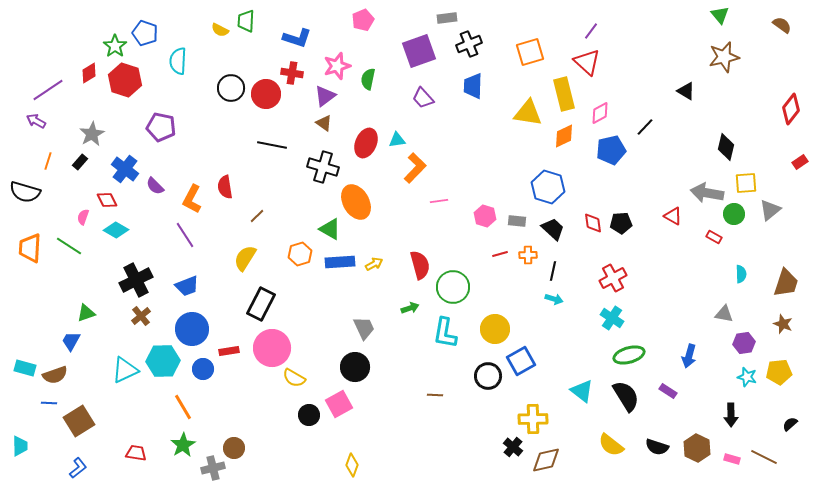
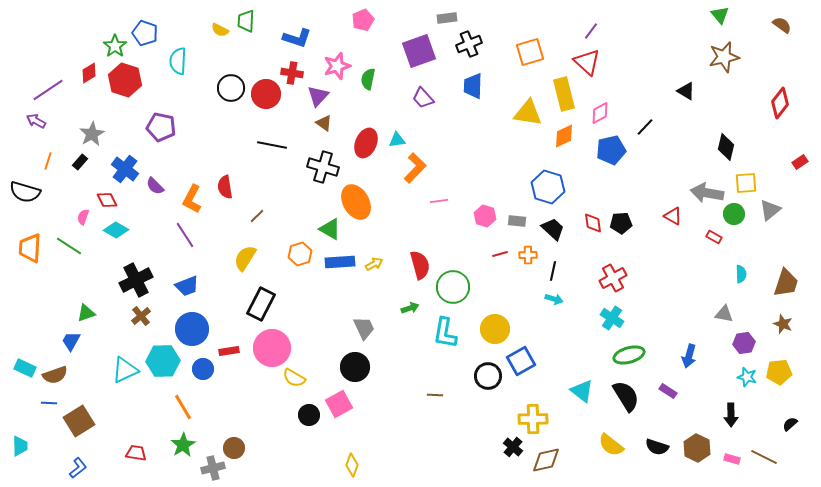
purple triangle at (325, 96): moved 7 px left; rotated 10 degrees counterclockwise
red diamond at (791, 109): moved 11 px left, 6 px up
cyan rectangle at (25, 368): rotated 10 degrees clockwise
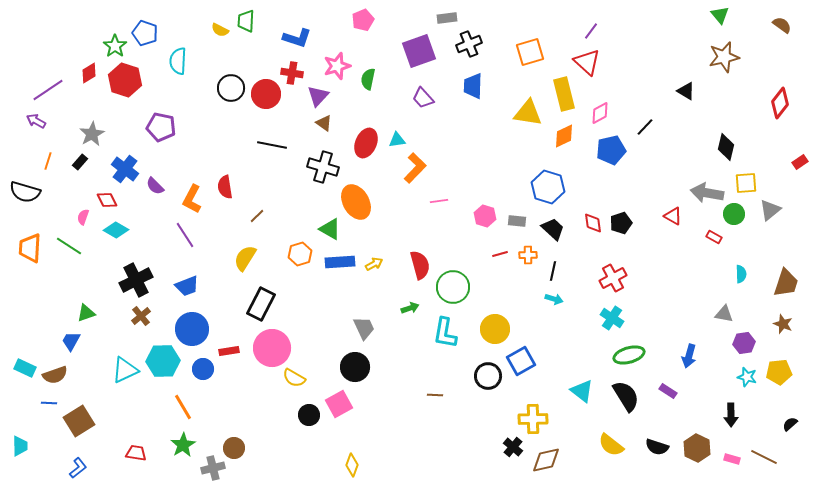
black pentagon at (621, 223): rotated 15 degrees counterclockwise
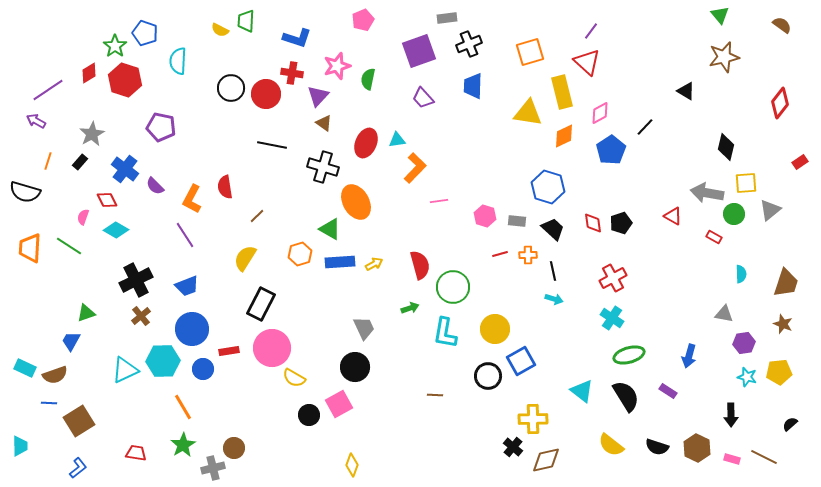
yellow rectangle at (564, 94): moved 2 px left, 2 px up
blue pentagon at (611, 150): rotated 20 degrees counterclockwise
black line at (553, 271): rotated 24 degrees counterclockwise
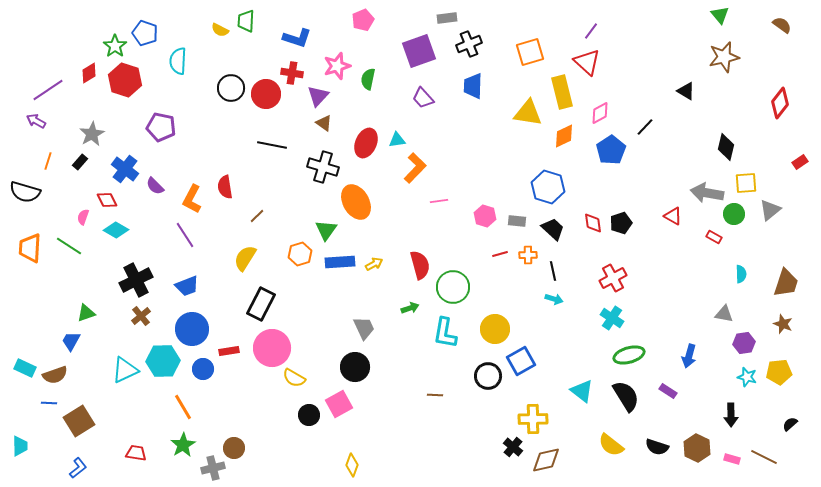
green triangle at (330, 229): moved 4 px left, 1 px down; rotated 35 degrees clockwise
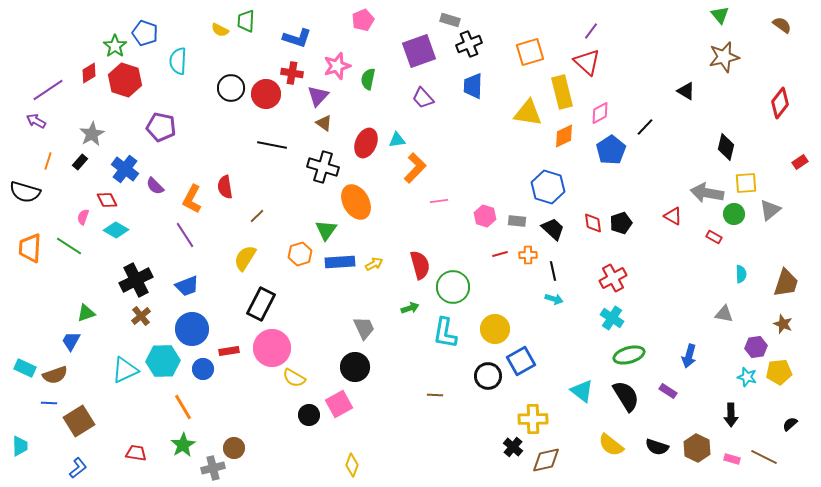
gray rectangle at (447, 18): moved 3 px right, 2 px down; rotated 24 degrees clockwise
purple hexagon at (744, 343): moved 12 px right, 4 px down
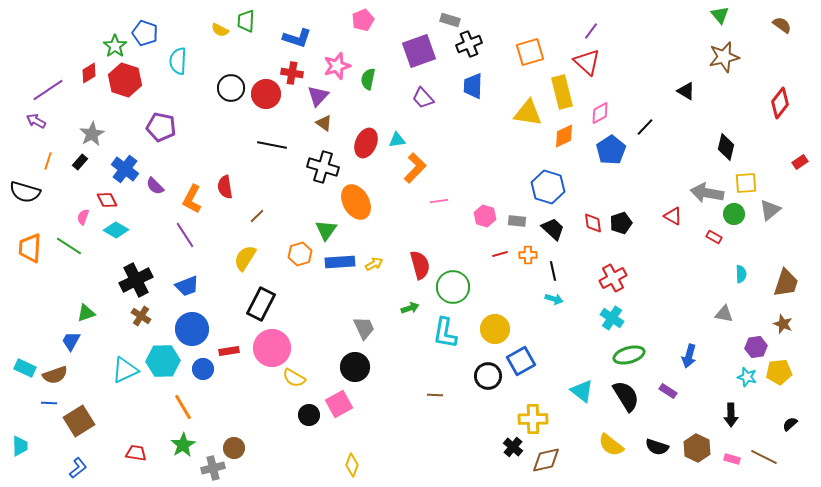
brown cross at (141, 316): rotated 18 degrees counterclockwise
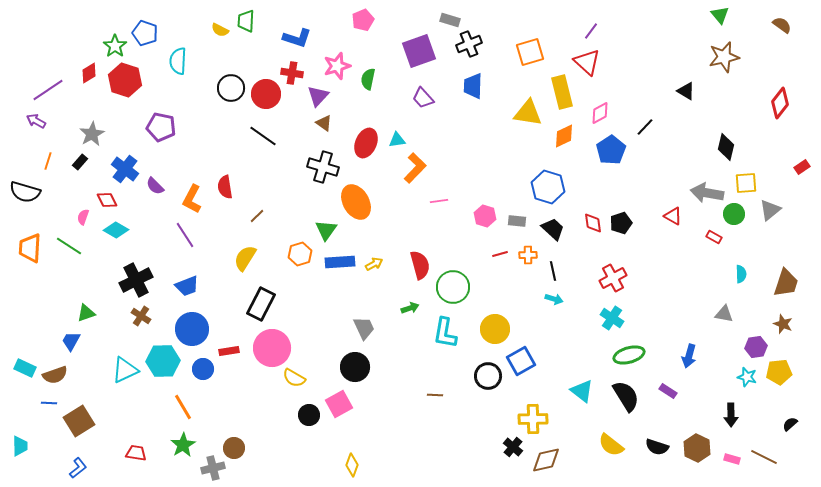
black line at (272, 145): moved 9 px left, 9 px up; rotated 24 degrees clockwise
red rectangle at (800, 162): moved 2 px right, 5 px down
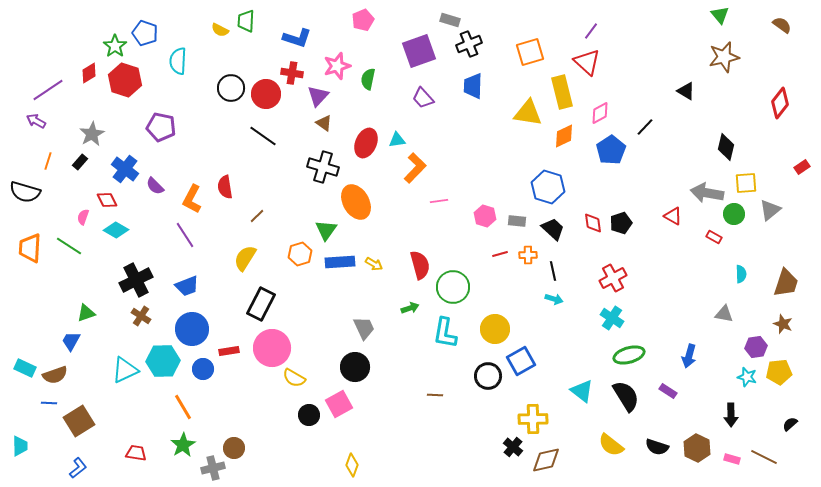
yellow arrow at (374, 264): rotated 60 degrees clockwise
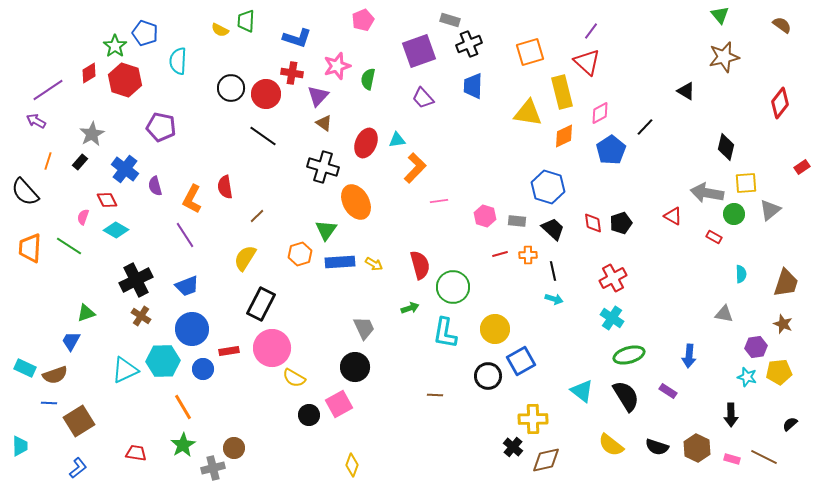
purple semicircle at (155, 186): rotated 30 degrees clockwise
black semicircle at (25, 192): rotated 32 degrees clockwise
blue arrow at (689, 356): rotated 10 degrees counterclockwise
